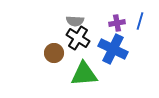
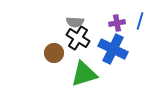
gray semicircle: moved 1 px down
green triangle: rotated 12 degrees counterclockwise
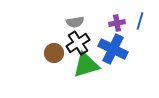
gray semicircle: rotated 12 degrees counterclockwise
black cross: moved 5 px down; rotated 25 degrees clockwise
green triangle: moved 2 px right, 9 px up
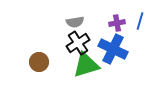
brown circle: moved 15 px left, 9 px down
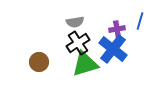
purple cross: moved 6 px down
blue cross: rotated 12 degrees clockwise
green triangle: moved 1 px left, 1 px up
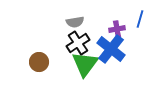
blue line: moved 2 px up
blue cross: moved 2 px left
green triangle: rotated 36 degrees counterclockwise
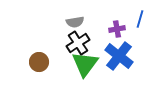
blue cross: moved 8 px right, 7 px down
